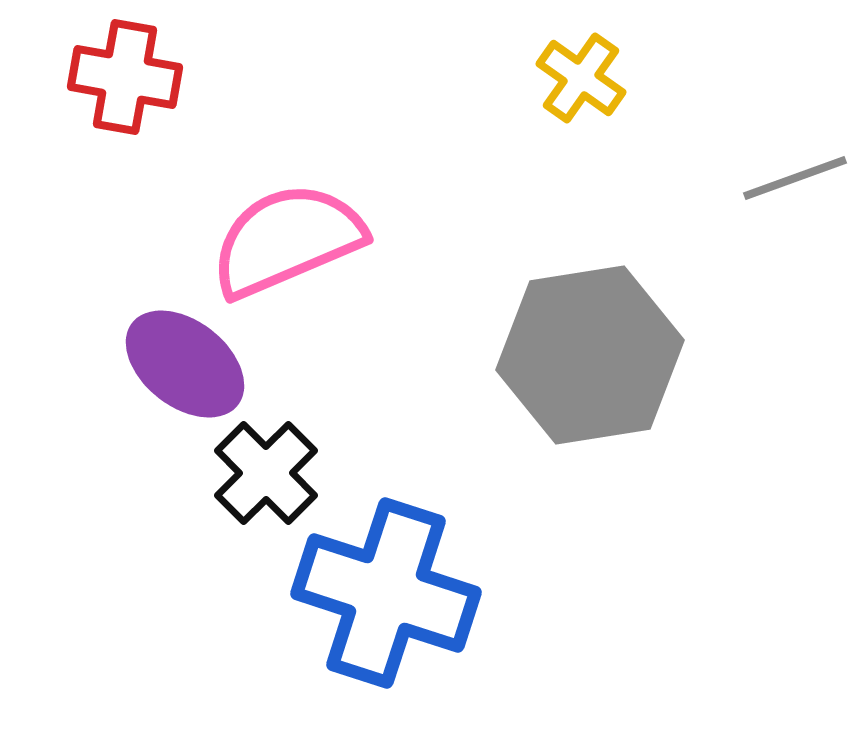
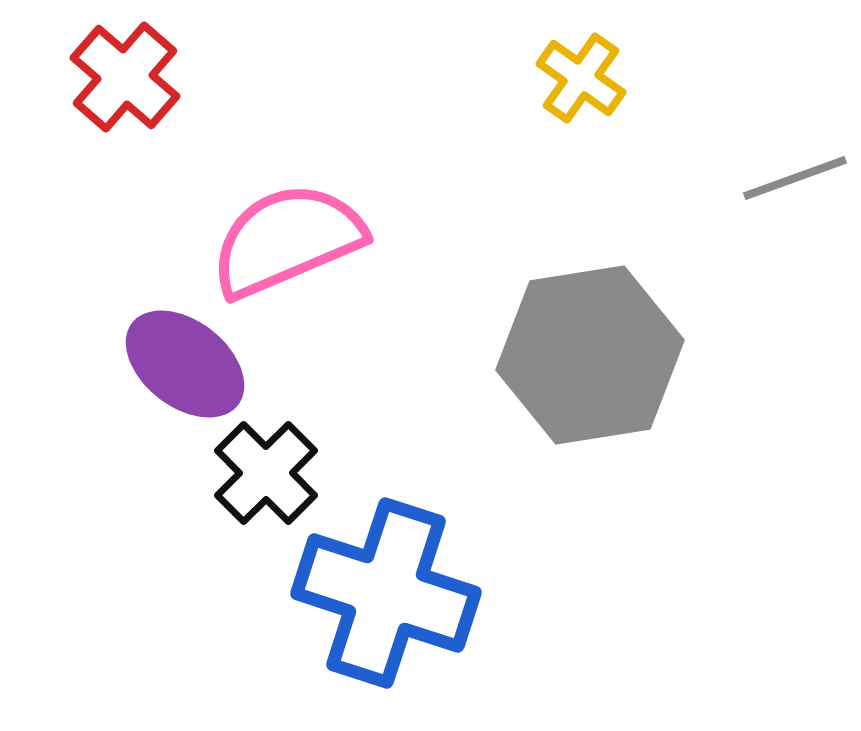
red cross: rotated 31 degrees clockwise
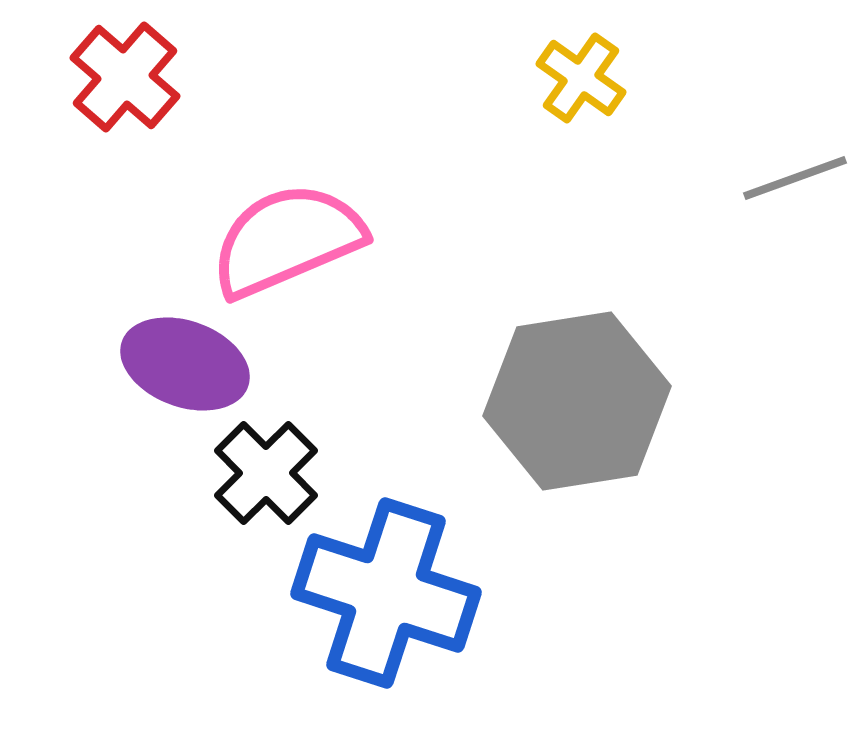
gray hexagon: moved 13 px left, 46 px down
purple ellipse: rotated 18 degrees counterclockwise
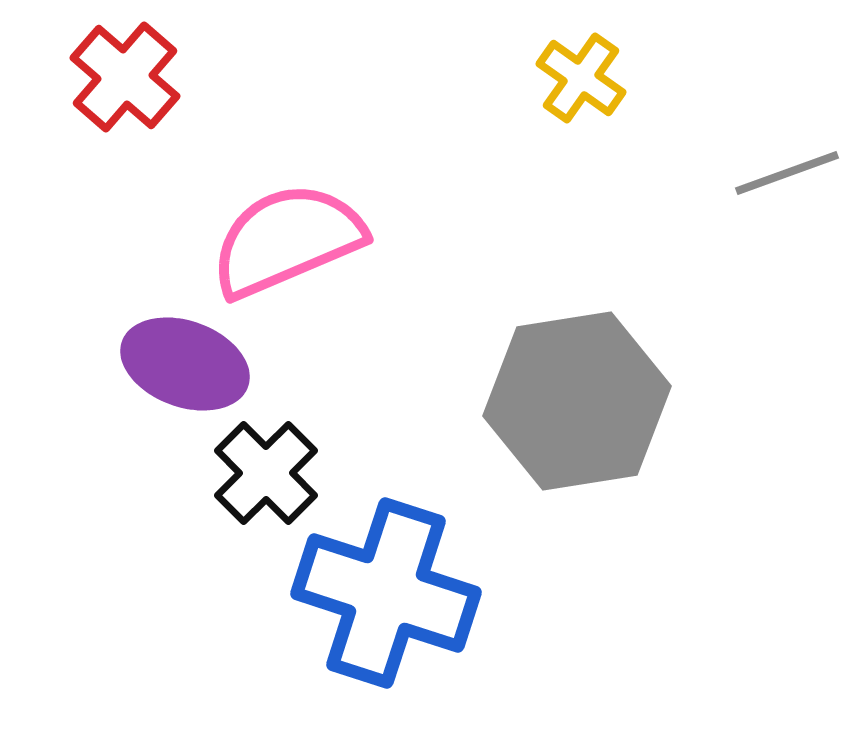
gray line: moved 8 px left, 5 px up
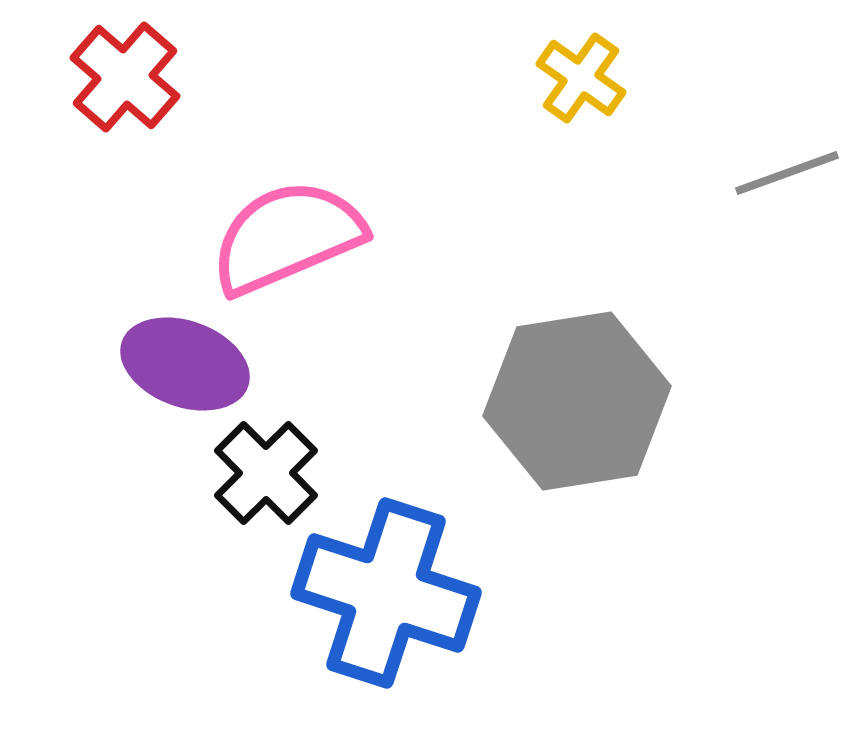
pink semicircle: moved 3 px up
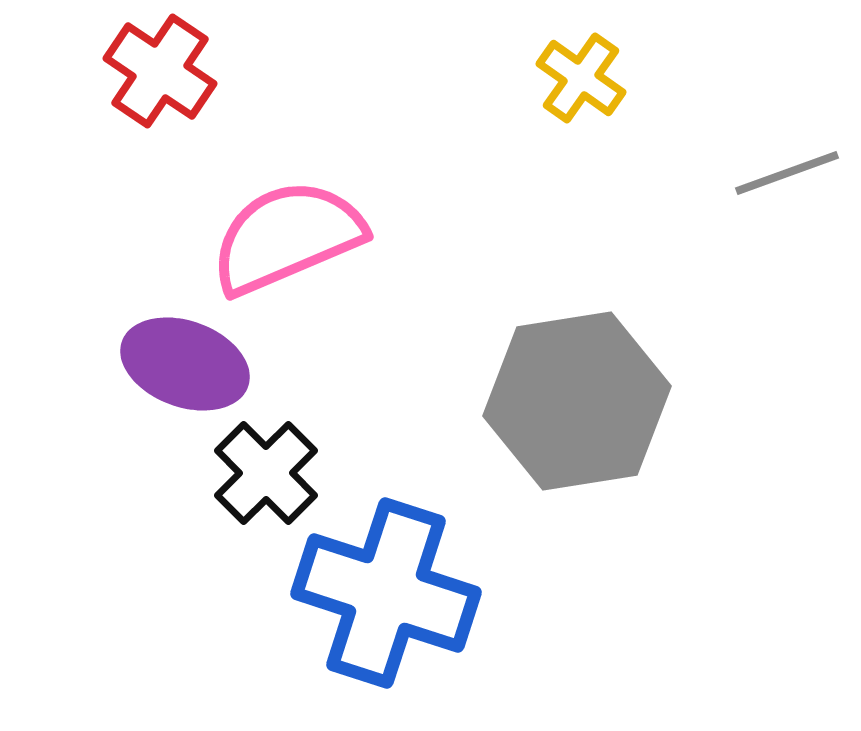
red cross: moved 35 px right, 6 px up; rotated 7 degrees counterclockwise
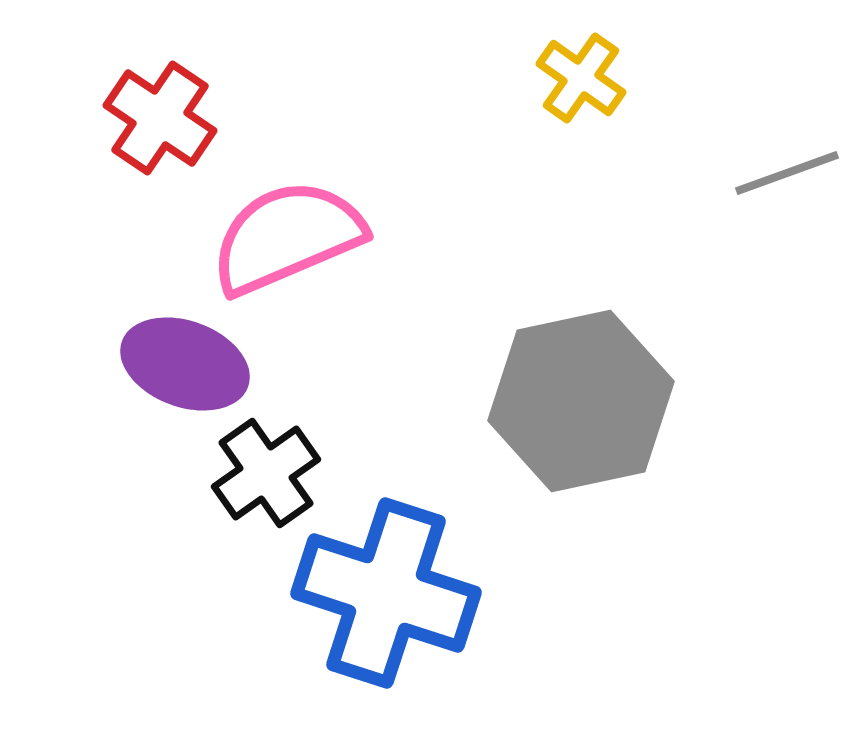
red cross: moved 47 px down
gray hexagon: moved 4 px right; rotated 3 degrees counterclockwise
black cross: rotated 10 degrees clockwise
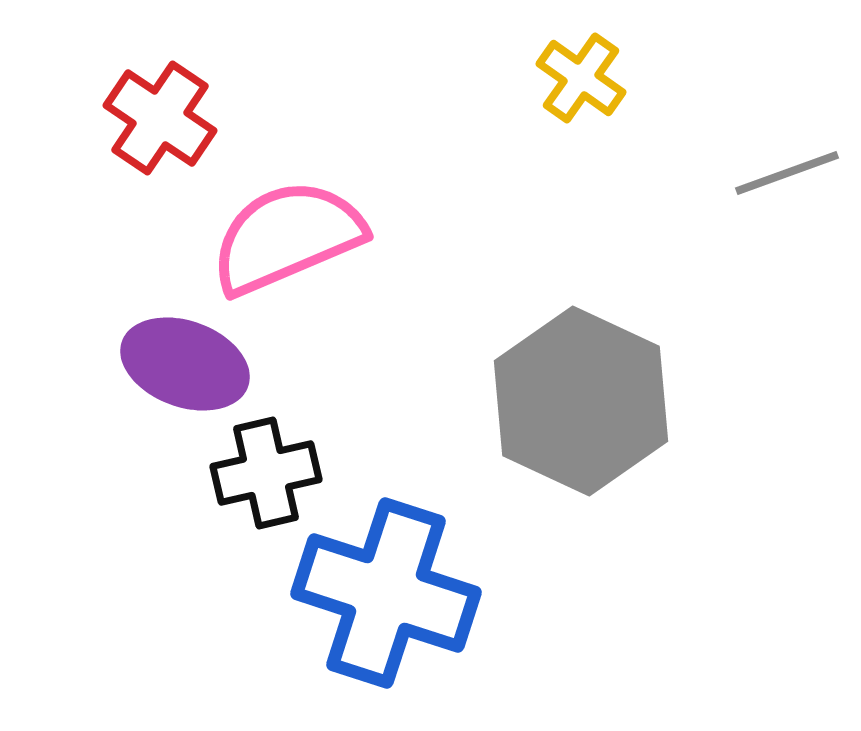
gray hexagon: rotated 23 degrees counterclockwise
black cross: rotated 22 degrees clockwise
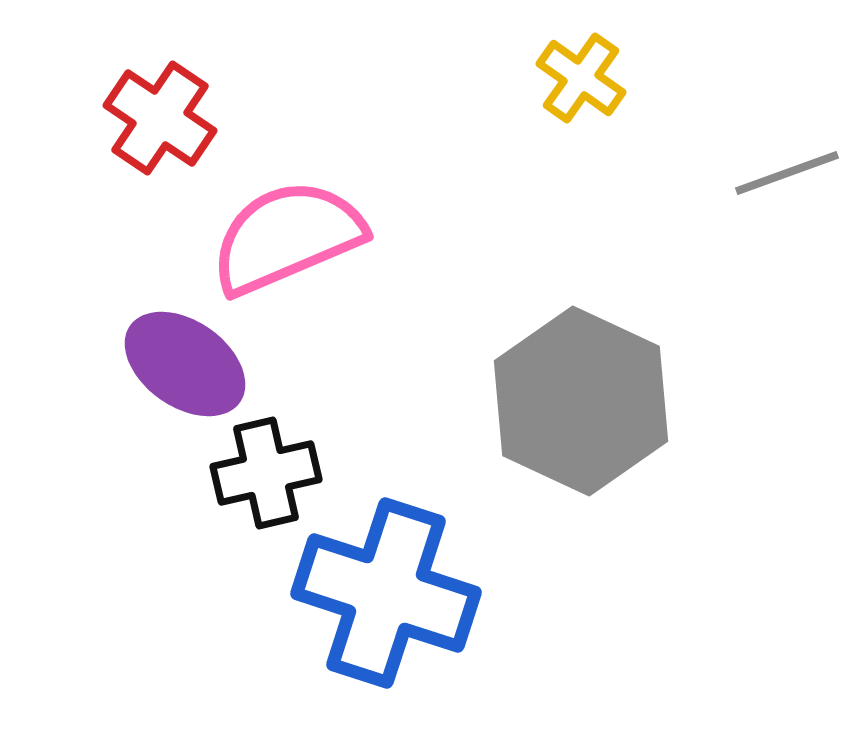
purple ellipse: rotated 15 degrees clockwise
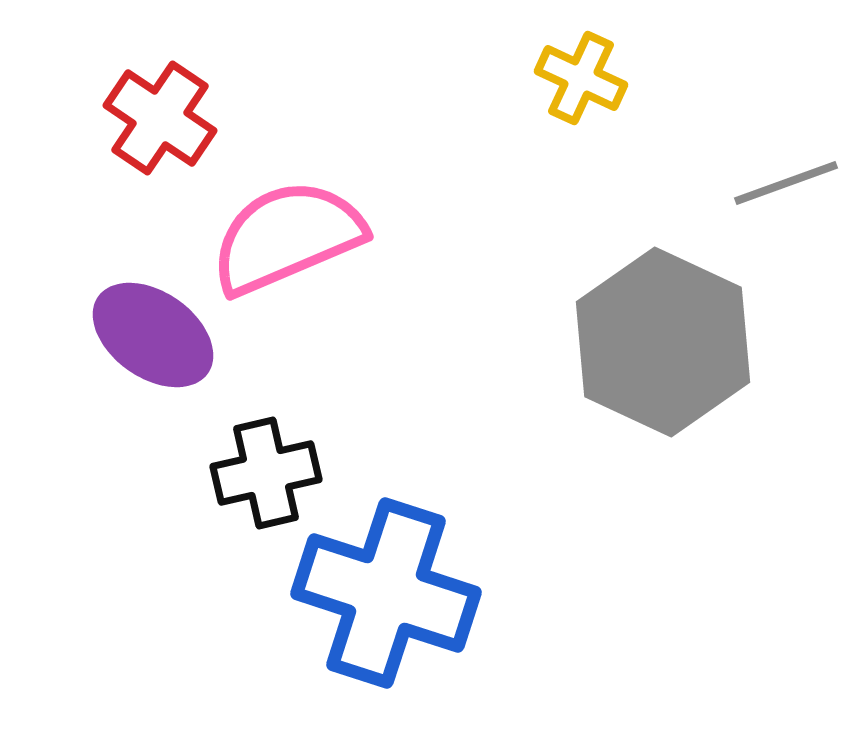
yellow cross: rotated 10 degrees counterclockwise
gray line: moved 1 px left, 10 px down
purple ellipse: moved 32 px left, 29 px up
gray hexagon: moved 82 px right, 59 px up
